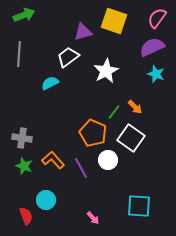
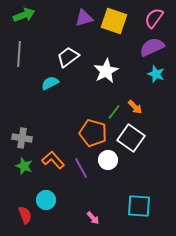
pink semicircle: moved 3 px left
purple triangle: moved 1 px right, 14 px up
orange pentagon: rotated 8 degrees counterclockwise
red semicircle: moved 1 px left, 1 px up
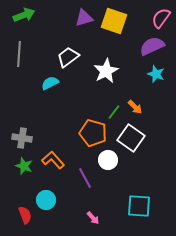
pink semicircle: moved 7 px right
purple semicircle: moved 1 px up
purple line: moved 4 px right, 10 px down
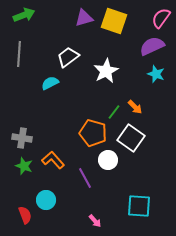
pink arrow: moved 2 px right, 3 px down
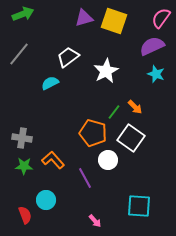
green arrow: moved 1 px left, 1 px up
gray line: rotated 35 degrees clockwise
green star: rotated 18 degrees counterclockwise
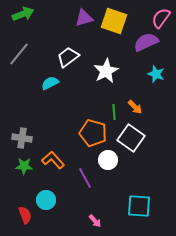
purple semicircle: moved 6 px left, 4 px up
green line: rotated 42 degrees counterclockwise
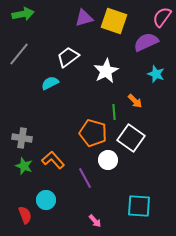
green arrow: rotated 10 degrees clockwise
pink semicircle: moved 1 px right, 1 px up
orange arrow: moved 6 px up
green star: rotated 18 degrees clockwise
